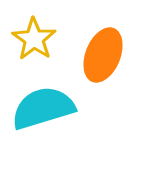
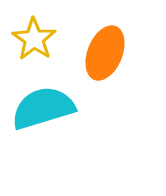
orange ellipse: moved 2 px right, 2 px up
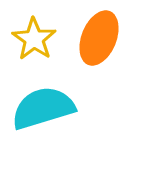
orange ellipse: moved 6 px left, 15 px up
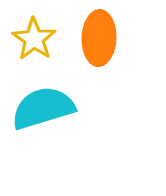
orange ellipse: rotated 20 degrees counterclockwise
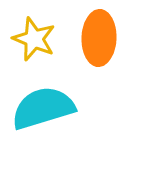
yellow star: rotated 12 degrees counterclockwise
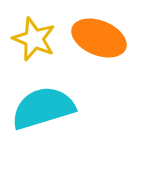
orange ellipse: rotated 70 degrees counterclockwise
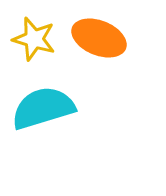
yellow star: rotated 6 degrees counterclockwise
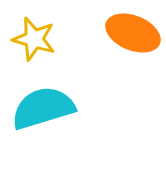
orange ellipse: moved 34 px right, 5 px up
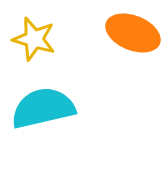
cyan semicircle: rotated 4 degrees clockwise
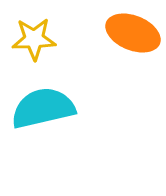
yellow star: rotated 18 degrees counterclockwise
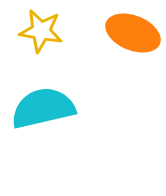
yellow star: moved 7 px right, 8 px up; rotated 12 degrees clockwise
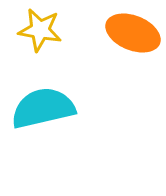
yellow star: moved 1 px left, 1 px up
